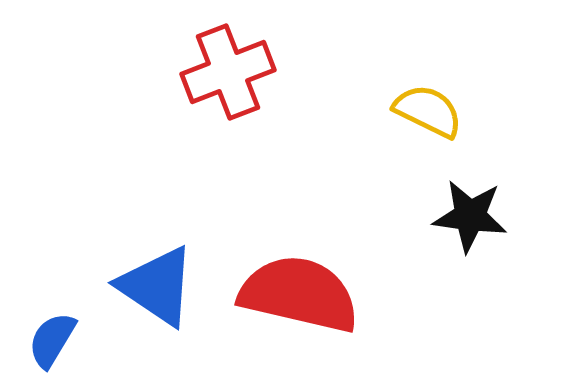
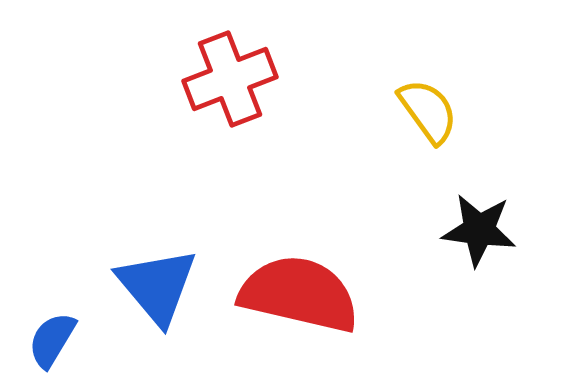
red cross: moved 2 px right, 7 px down
yellow semicircle: rotated 28 degrees clockwise
black star: moved 9 px right, 14 px down
blue triangle: rotated 16 degrees clockwise
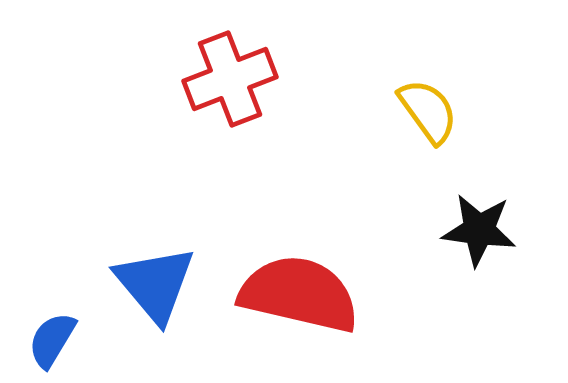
blue triangle: moved 2 px left, 2 px up
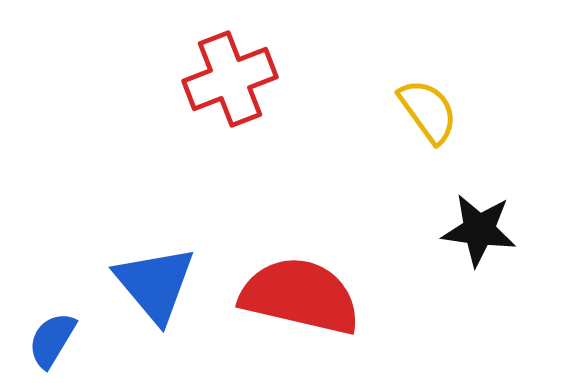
red semicircle: moved 1 px right, 2 px down
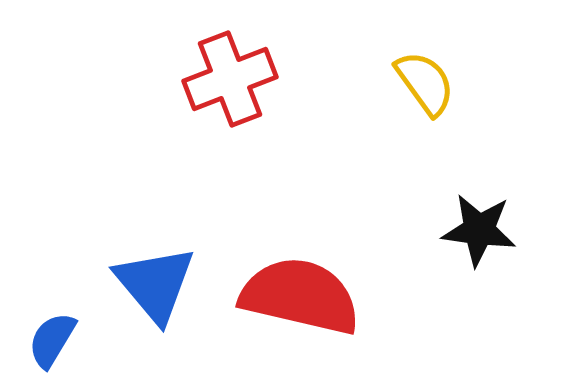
yellow semicircle: moved 3 px left, 28 px up
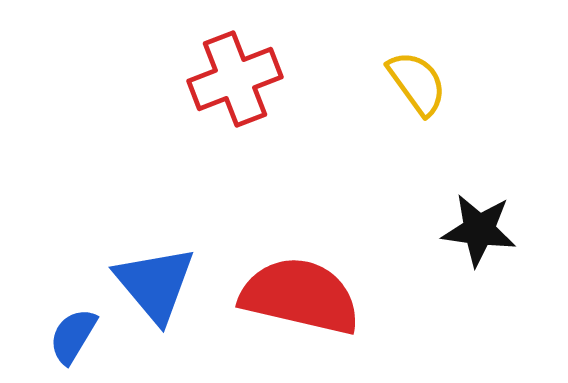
red cross: moved 5 px right
yellow semicircle: moved 8 px left
blue semicircle: moved 21 px right, 4 px up
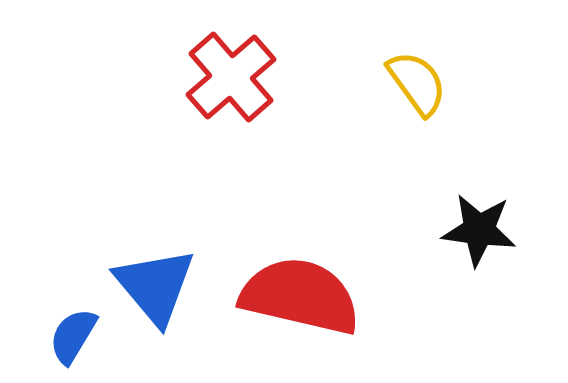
red cross: moved 4 px left, 2 px up; rotated 20 degrees counterclockwise
blue triangle: moved 2 px down
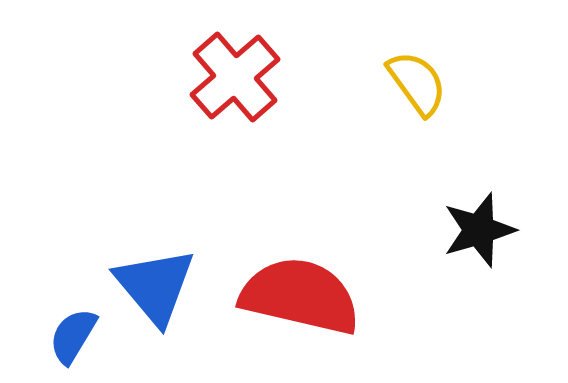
red cross: moved 4 px right
black star: rotated 24 degrees counterclockwise
